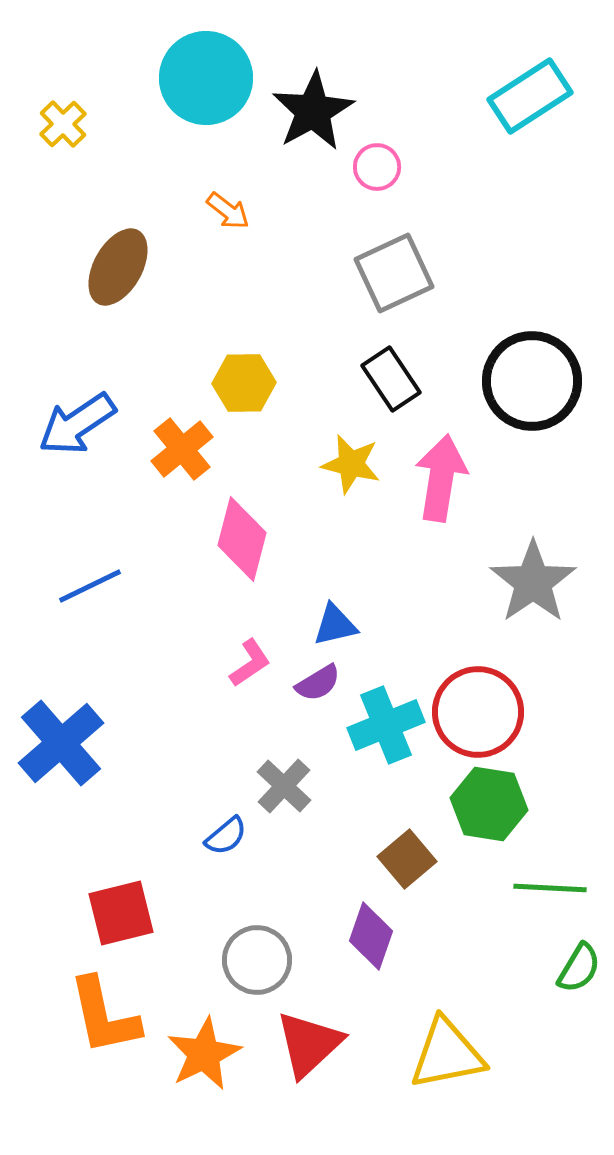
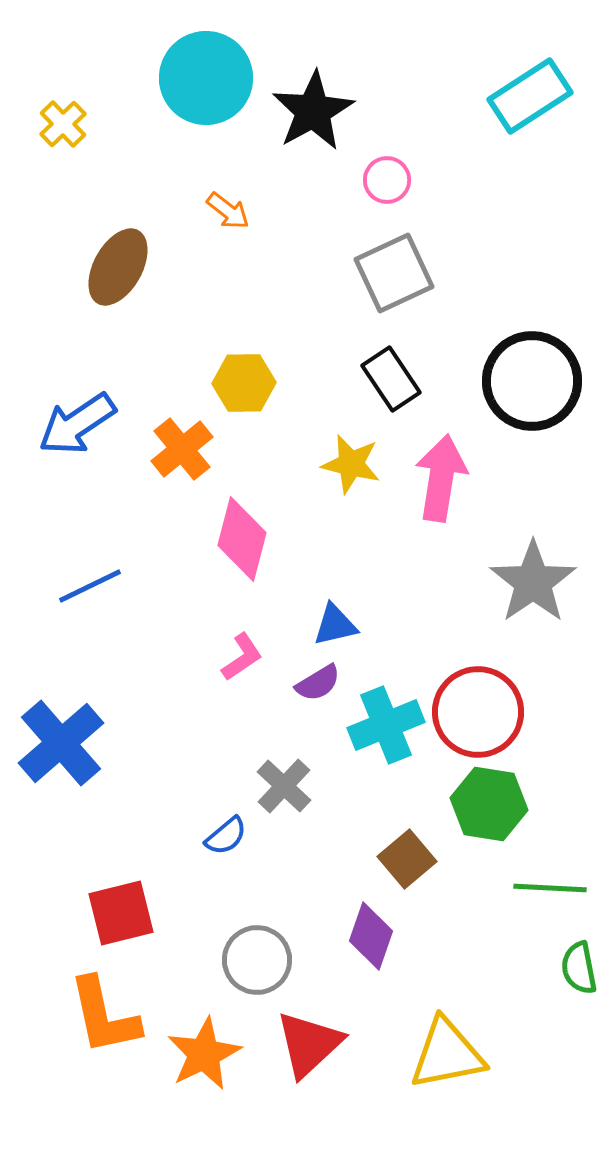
pink circle: moved 10 px right, 13 px down
pink L-shape: moved 8 px left, 6 px up
green semicircle: rotated 138 degrees clockwise
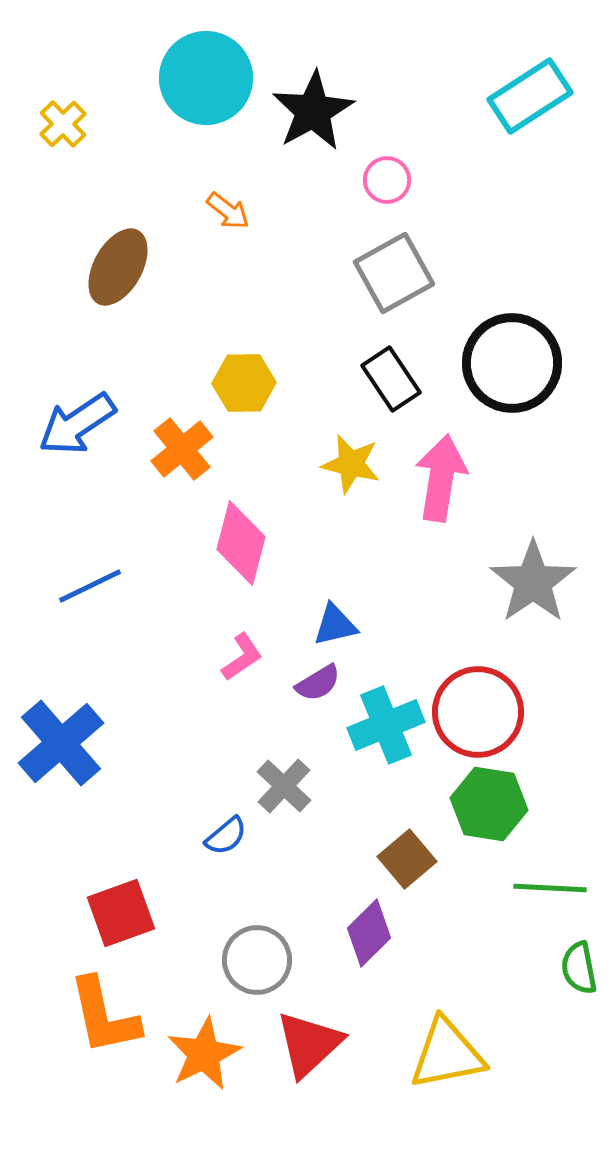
gray square: rotated 4 degrees counterclockwise
black circle: moved 20 px left, 18 px up
pink diamond: moved 1 px left, 4 px down
red square: rotated 6 degrees counterclockwise
purple diamond: moved 2 px left, 3 px up; rotated 26 degrees clockwise
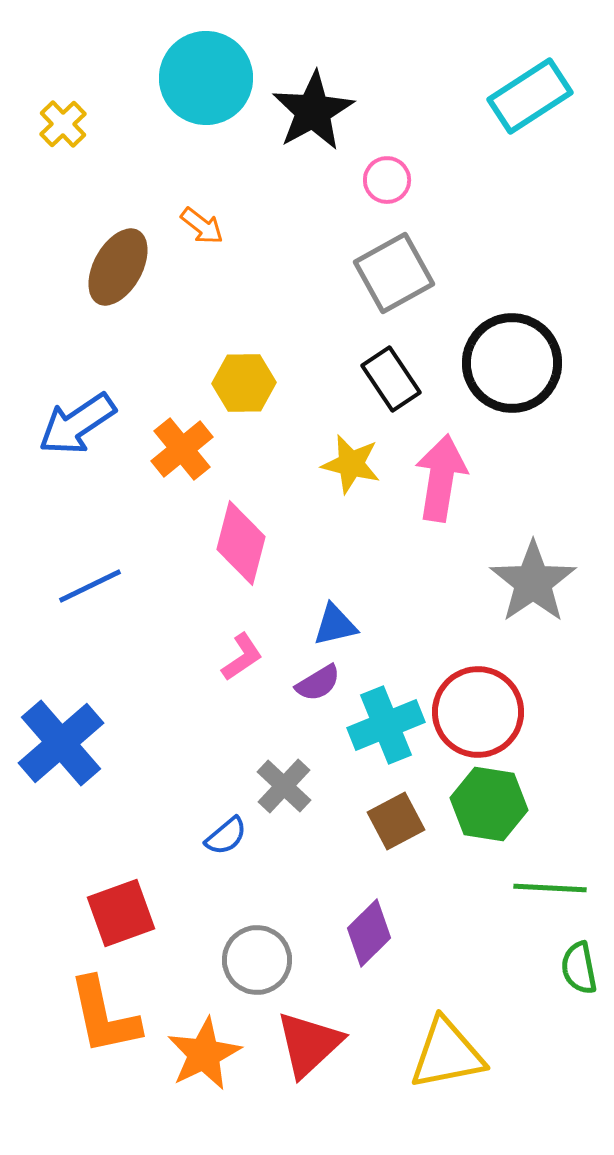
orange arrow: moved 26 px left, 15 px down
brown square: moved 11 px left, 38 px up; rotated 12 degrees clockwise
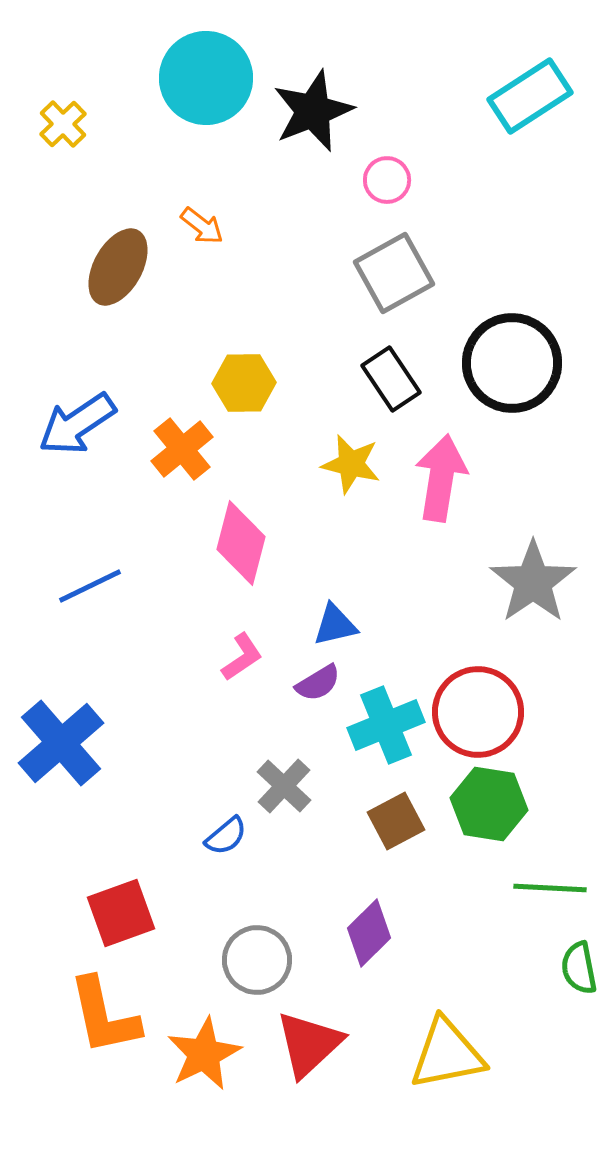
black star: rotated 8 degrees clockwise
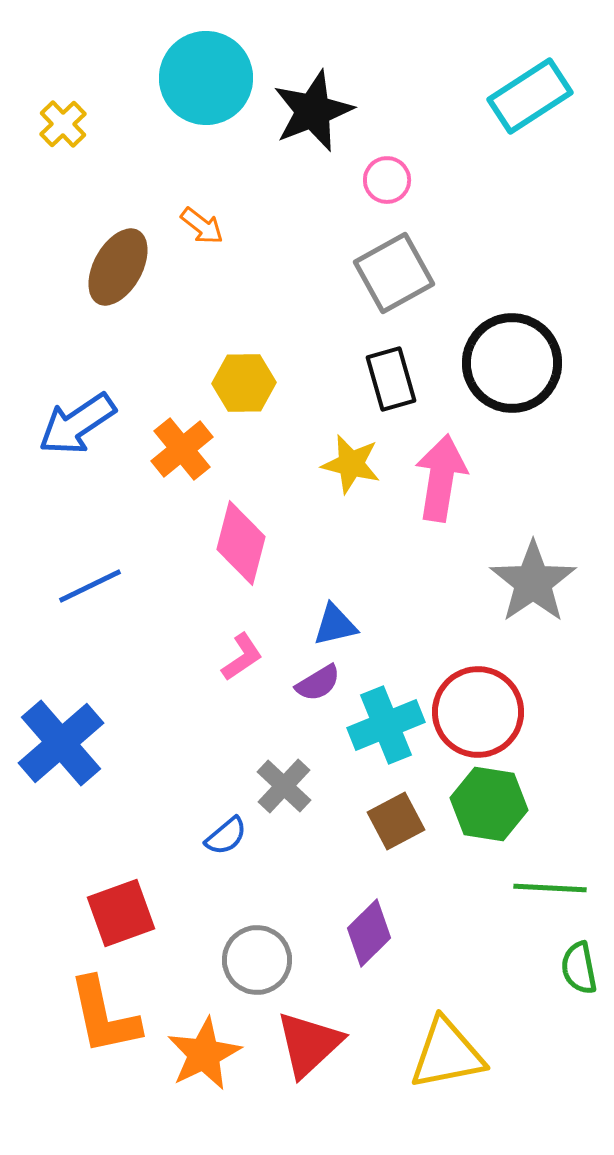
black rectangle: rotated 18 degrees clockwise
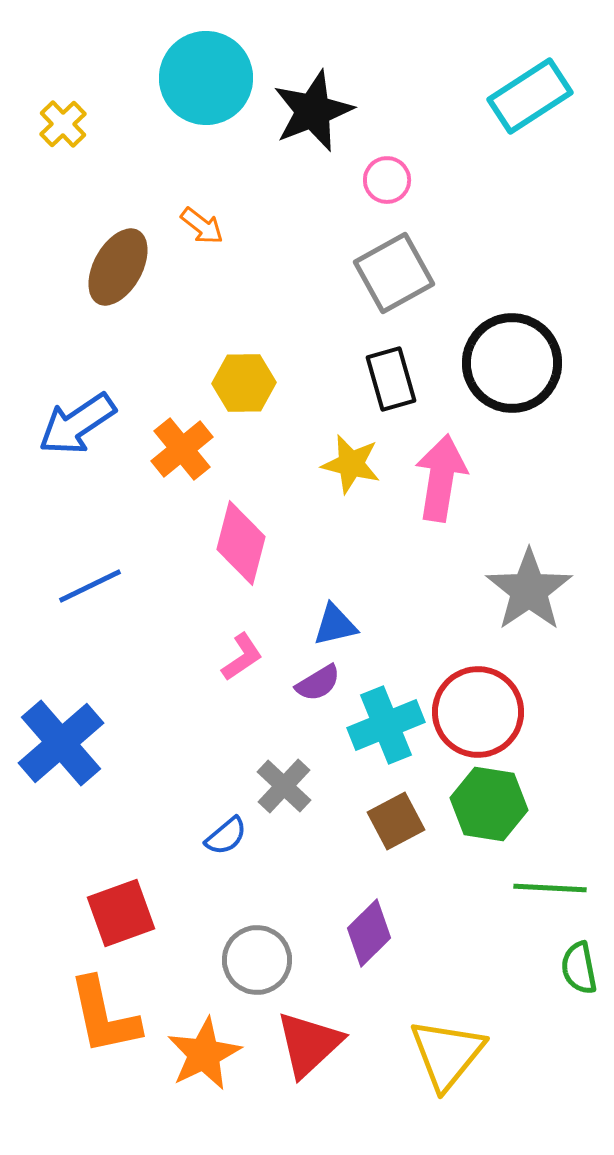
gray star: moved 4 px left, 8 px down
yellow triangle: rotated 40 degrees counterclockwise
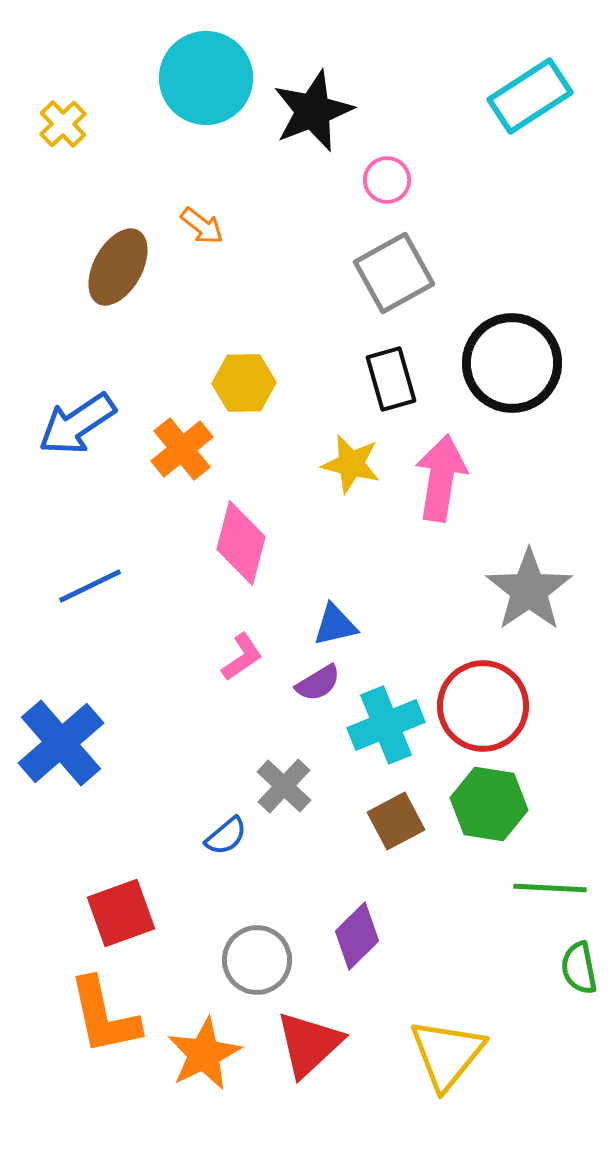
red circle: moved 5 px right, 6 px up
purple diamond: moved 12 px left, 3 px down
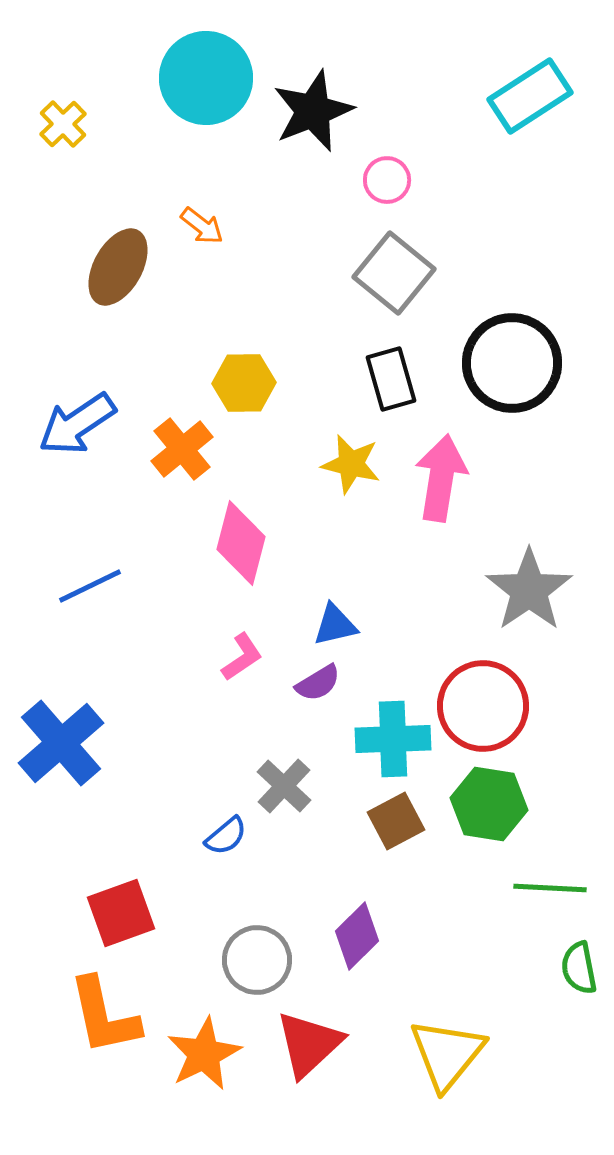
gray square: rotated 22 degrees counterclockwise
cyan cross: moved 7 px right, 14 px down; rotated 20 degrees clockwise
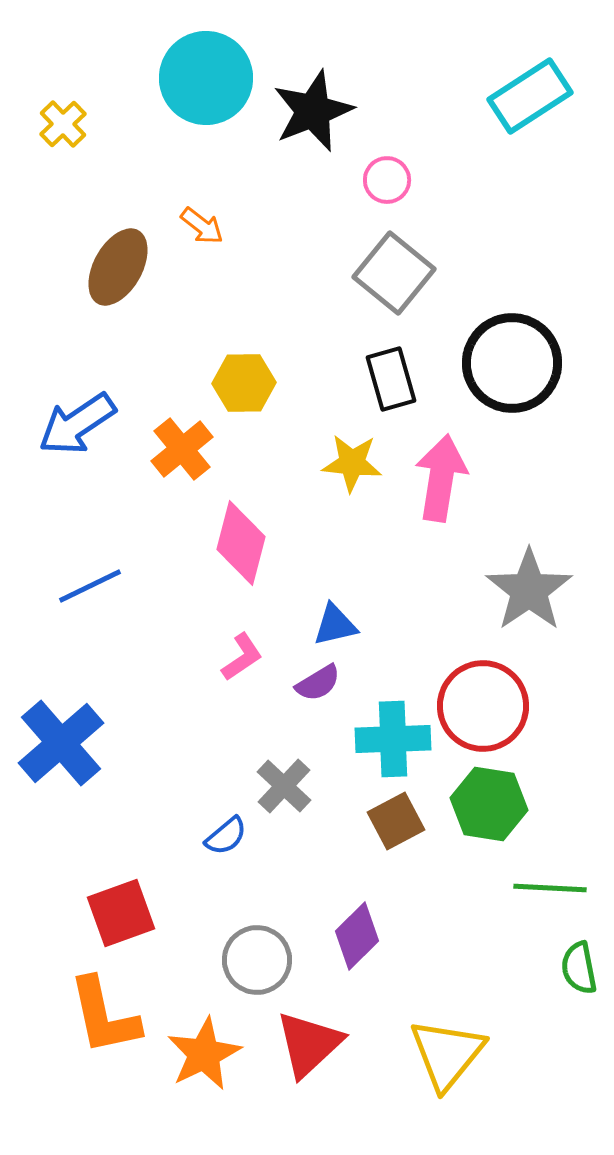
yellow star: moved 1 px right, 1 px up; rotated 8 degrees counterclockwise
